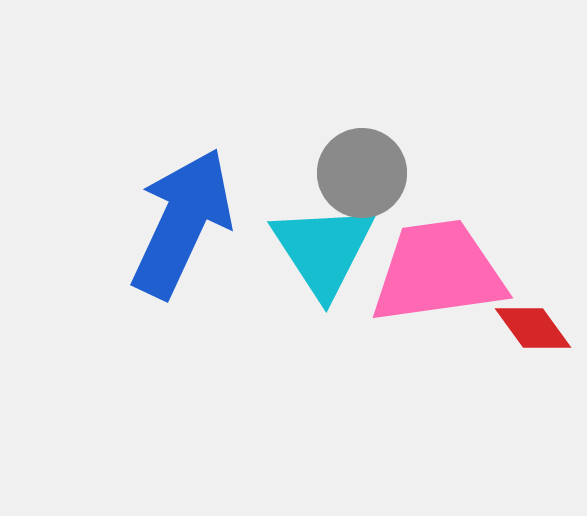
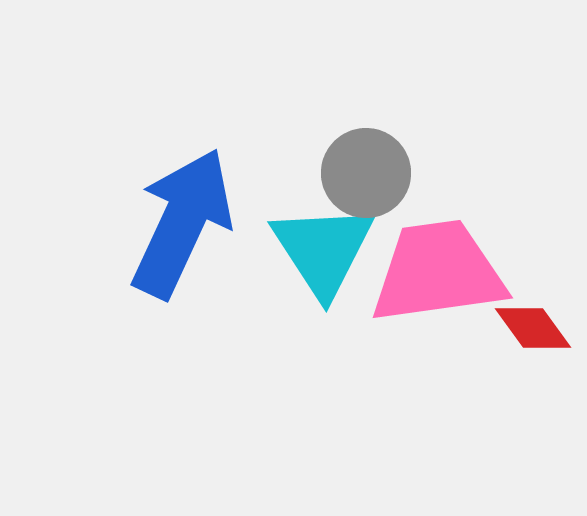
gray circle: moved 4 px right
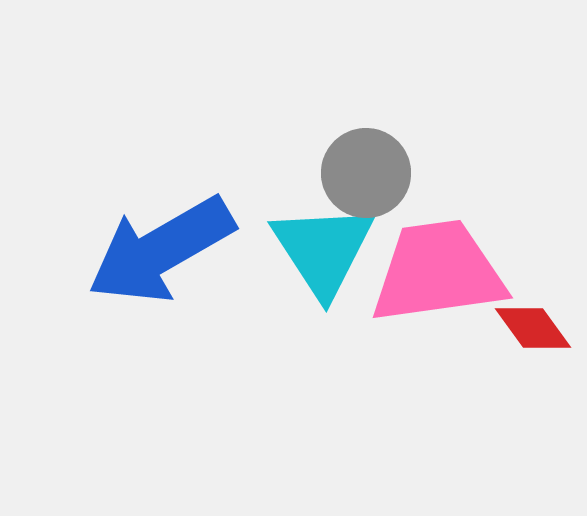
blue arrow: moved 21 px left, 27 px down; rotated 145 degrees counterclockwise
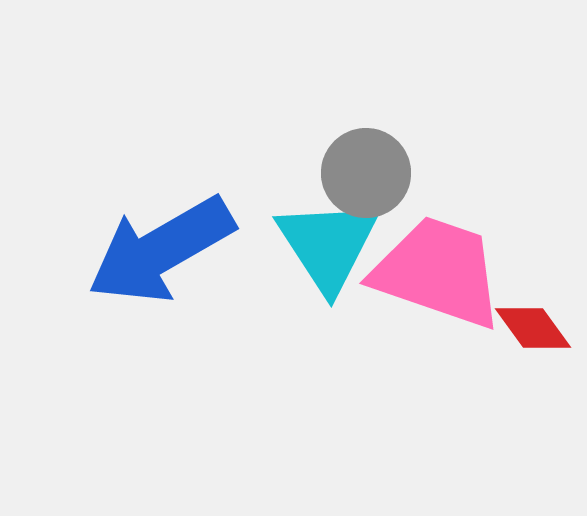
cyan triangle: moved 5 px right, 5 px up
pink trapezoid: rotated 27 degrees clockwise
